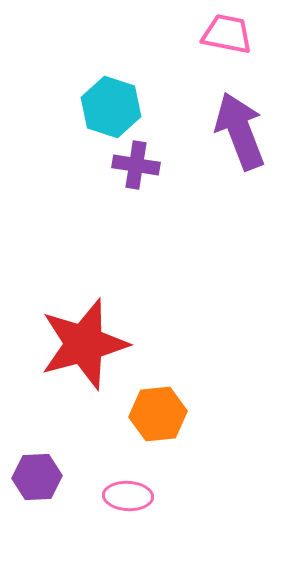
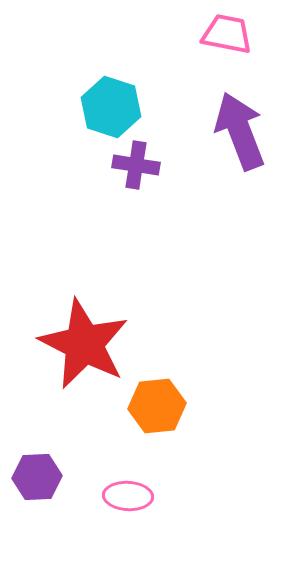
red star: rotated 30 degrees counterclockwise
orange hexagon: moved 1 px left, 8 px up
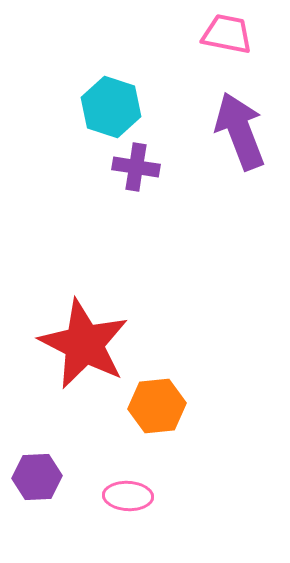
purple cross: moved 2 px down
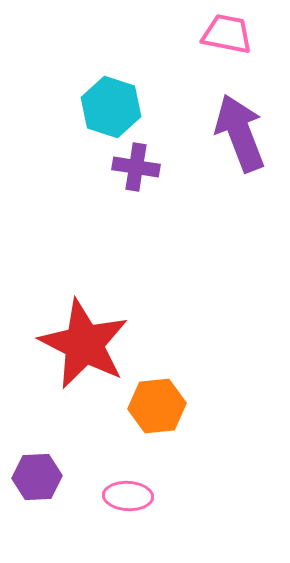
purple arrow: moved 2 px down
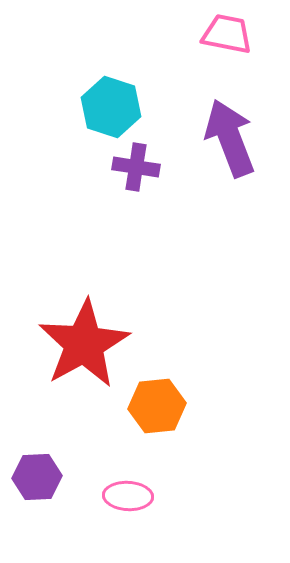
purple arrow: moved 10 px left, 5 px down
red star: rotated 16 degrees clockwise
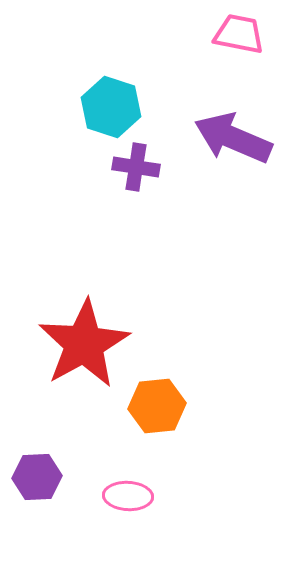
pink trapezoid: moved 12 px right
purple arrow: moved 3 px right; rotated 46 degrees counterclockwise
